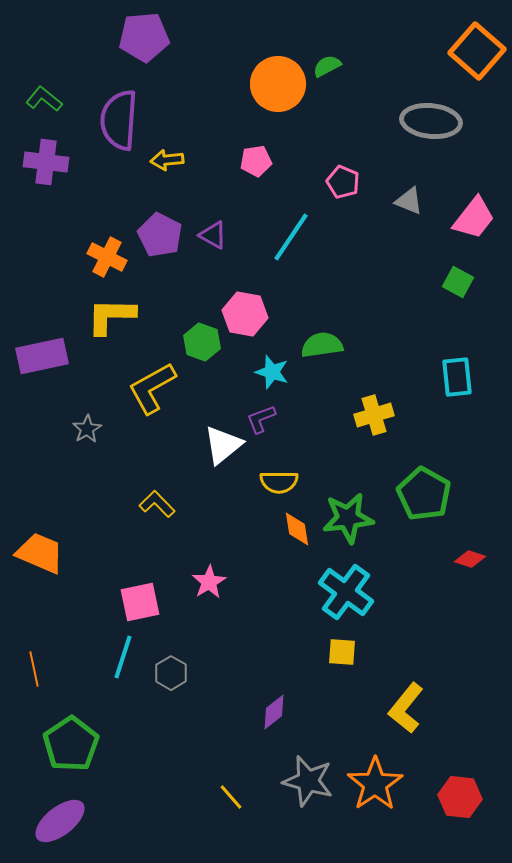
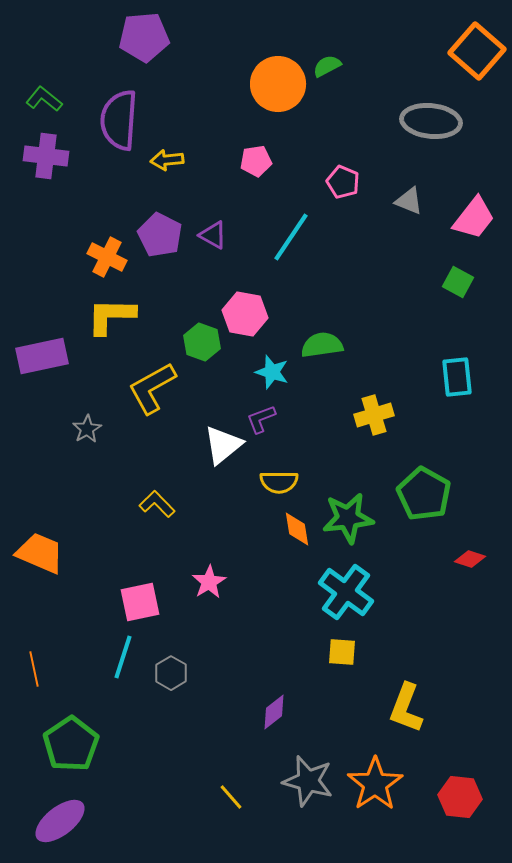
purple cross at (46, 162): moved 6 px up
yellow L-shape at (406, 708): rotated 18 degrees counterclockwise
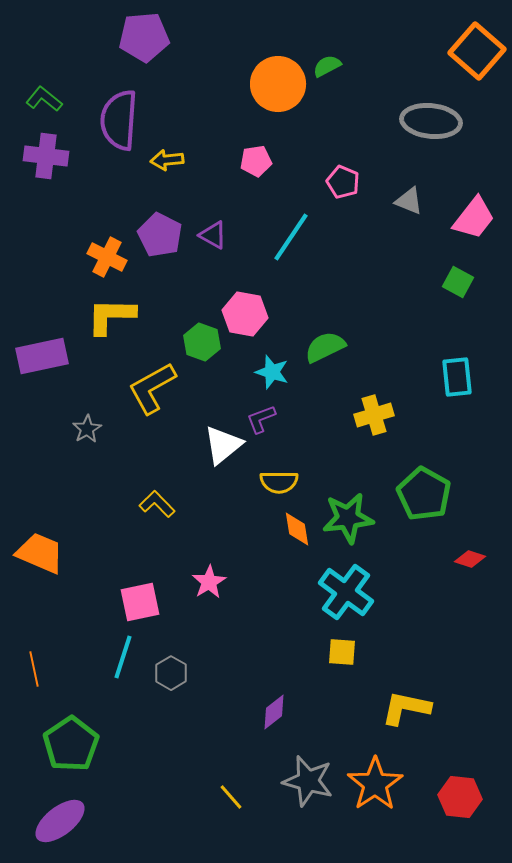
green semicircle at (322, 345): moved 3 px right, 2 px down; rotated 18 degrees counterclockwise
yellow L-shape at (406, 708): rotated 81 degrees clockwise
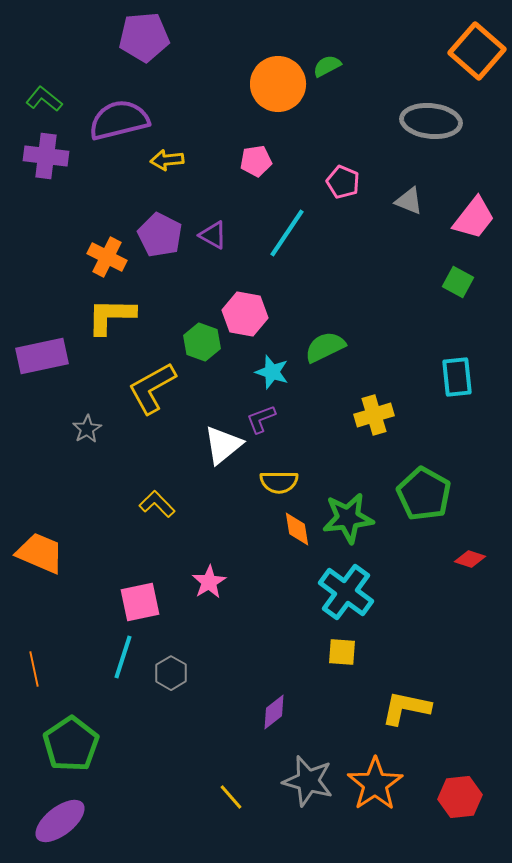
purple semicircle at (119, 120): rotated 72 degrees clockwise
cyan line at (291, 237): moved 4 px left, 4 px up
red hexagon at (460, 797): rotated 12 degrees counterclockwise
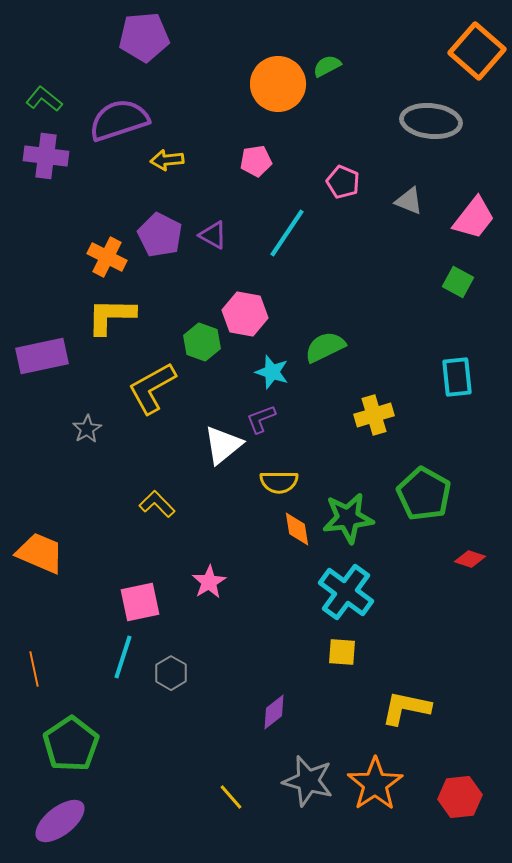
purple semicircle at (119, 120): rotated 4 degrees counterclockwise
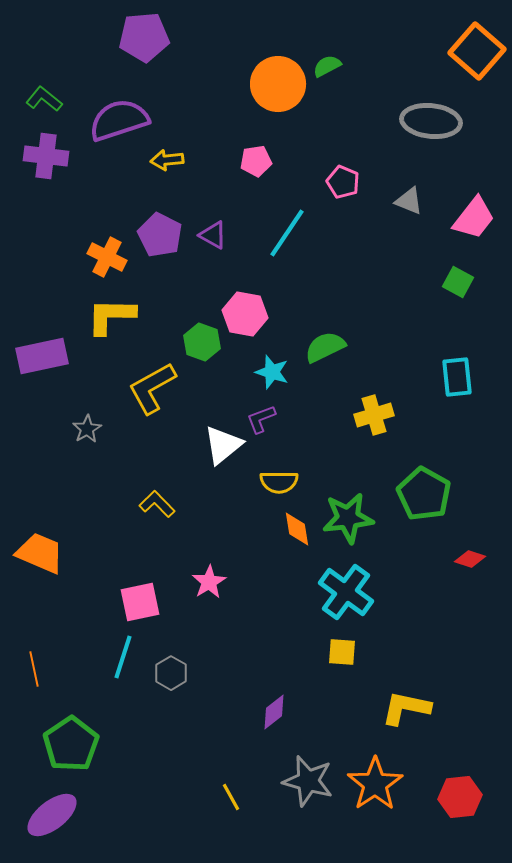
yellow line at (231, 797): rotated 12 degrees clockwise
purple ellipse at (60, 821): moved 8 px left, 6 px up
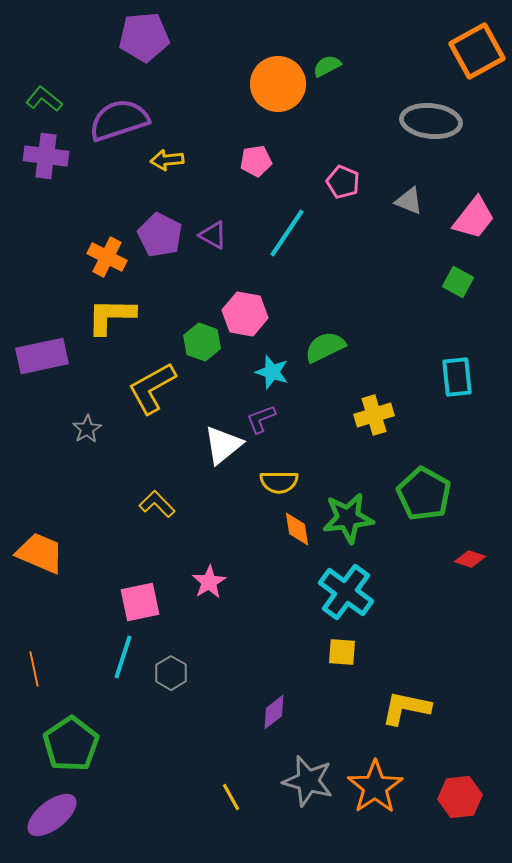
orange square at (477, 51): rotated 20 degrees clockwise
orange star at (375, 784): moved 3 px down
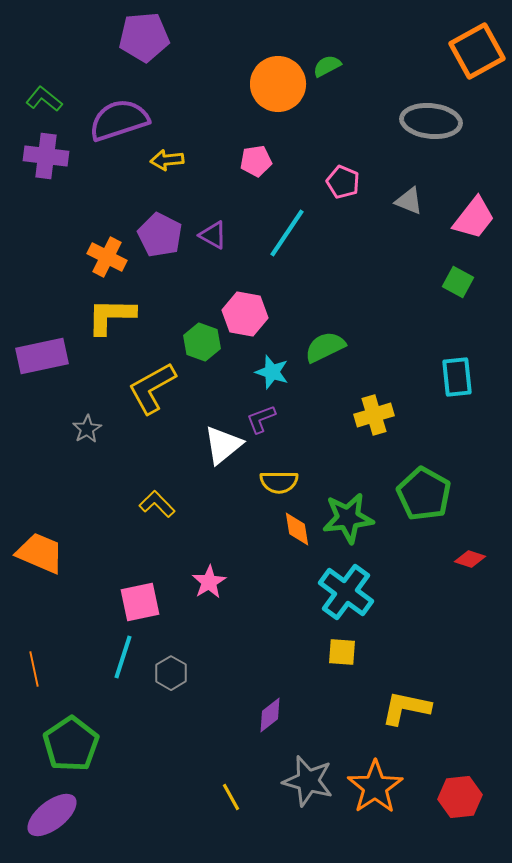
purple diamond at (274, 712): moved 4 px left, 3 px down
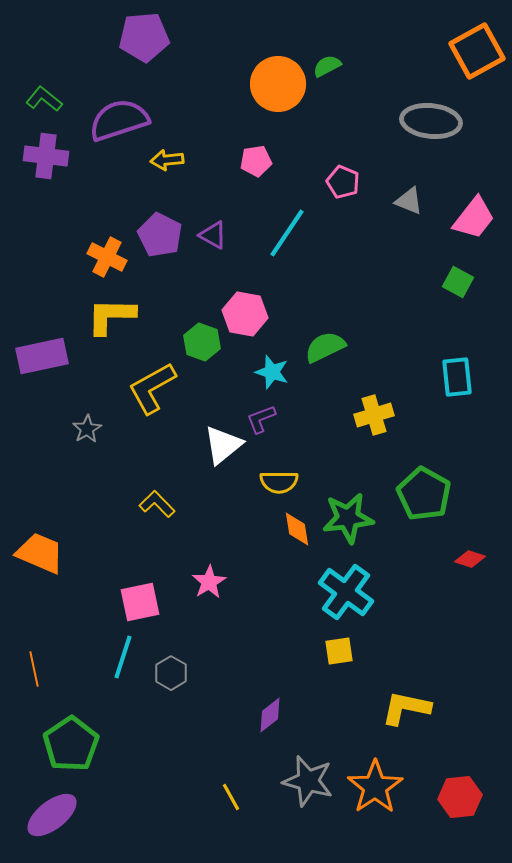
yellow square at (342, 652): moved 3 px left, 1 px up; rotated 12 degrees counterclockwise
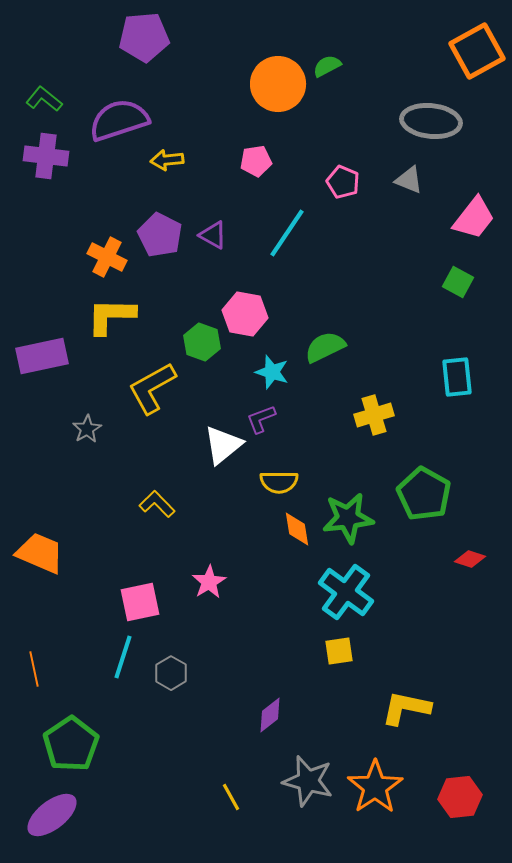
gray triangle at (409, 201): moved 21 px up
